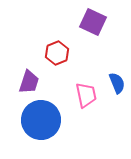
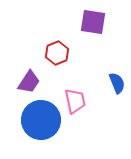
purple square: rotated 16 degrees counterclockwise
purple trapezoid: rotated 15 degrees clockwise
pink trapezoid: moved 11 px left, 6 px down
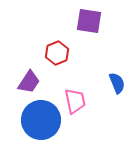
purple square: moved 4 px left, 1 px up
